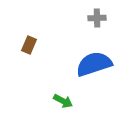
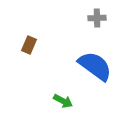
blue semicircle: moved 1 px right, 2 px down; rotated 54 degrees clockwise
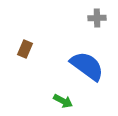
brown rectangle: moved 4 px left, 4 px down
blue semicircle: moved 8 px left
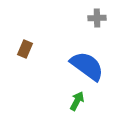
green arrow: moved 14 px right; rotated 90 degrees counterclockwise
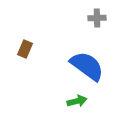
green arrow: rotated 48 degrees clockwise
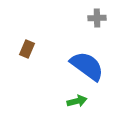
brown rectangle: moved 2 px right
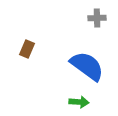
green arrow: moved 2 px right, 1 px down; rotated 18 degrees clockwise
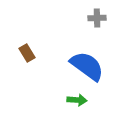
brown rectangle: moved 4 px down; rotated 54 degrees counterclockwise
green arrow: moved 2 px left, 2 px up
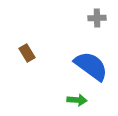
blue semicircle: moved 4 px right
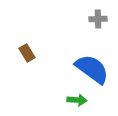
gray cross: moved 1 px right, 1 px down
blue semicircle: moved 1 px right, 3 px down
